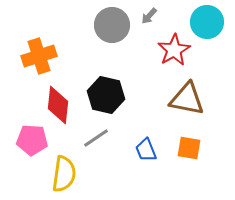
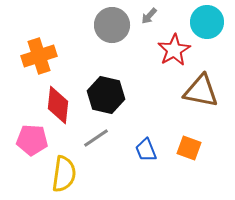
brown triangle: moved 14 px right, 8 px up
orange square: rotated 10 degrees clockwise
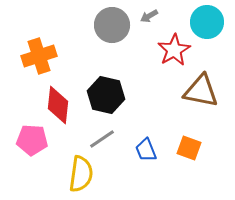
gray arrow: rotated 18 degrees clockwise
gray line: moved 6 px right, 1 px down
yellow semicircle: moved 17 px right
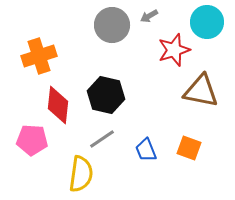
red star: rotated 12 degrees clockwise
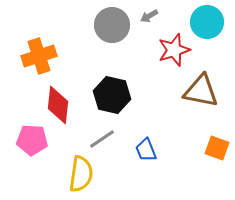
black hexagon: moved 6 px right
orange square: moved 28 px right
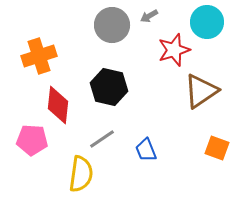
brown triangle: rotated 45 degrees counterclockwise
black hexagon: moved 3 px left, 8 px up
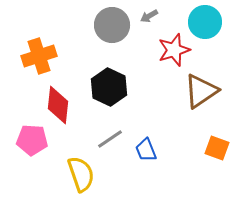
cyan circle: moved 2 px left
black hexagon: rotated 12 degrees clockwise
gray line: moved 8 px right
yellow semicircle: rotated 27 degrees counterclockwise
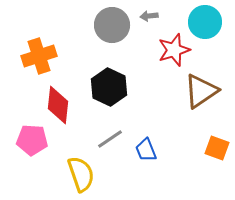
gray arrow: rotated 24 degrees clockwise
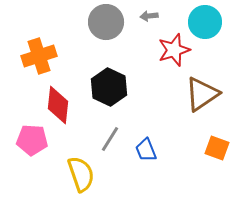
gray circle: moved 6 px left, 3 px up
brown triangle: moved 1 px right, 3 px down
gray line: rotated 24 degrees counterclockwise
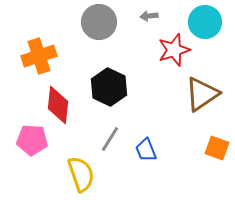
gray circle: moved 7 px left
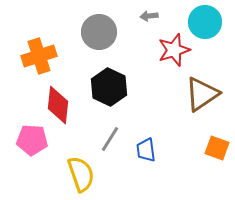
gray circle: moved 10 px down
blue trapezoid: rotated 15 degrees clockwise
